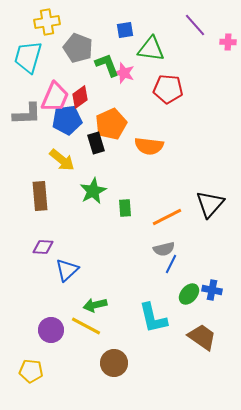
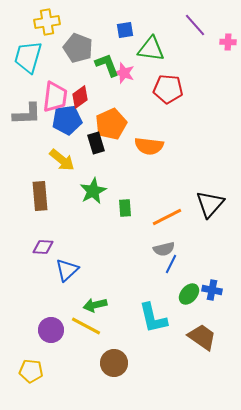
pink trapezoid: rotated 16 degrees counterclockwise
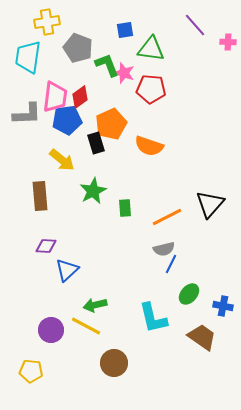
cyan trapezoid: rotated 8 degrees counterclockwise
red pentagon: moved 17 px left
orange semicircle: rotated 12 degrees clockwise
purple diamond: moved 3 px right, 1 px up
blue cross: moved 11 px right, 16 px down
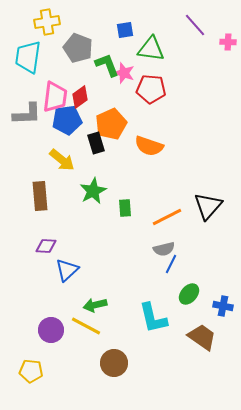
black triangle: moved 2 px left, 2 px down
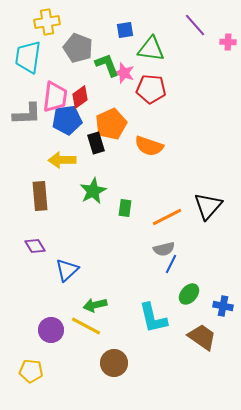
yellow arrow: rotated 140 degrees clockwise
green rectangle: rotated 12 degrees clockwise
purple diamond: moved 11 px left; rotated 55 degrees clockwise
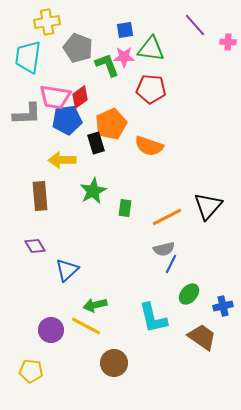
pink star: moved 16 px up; rotated 20 degrees counterclockwise
pink trapezoid: rotated 92 degrees clockwise
blue cross: rotated 24 degrees counterclockwise
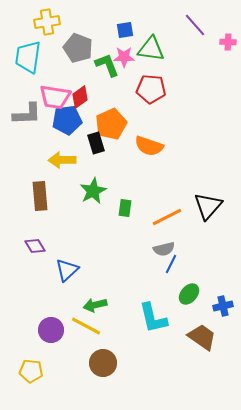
brown circle: moved 11 px left
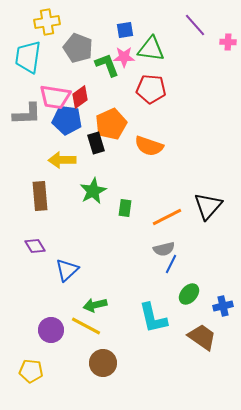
blue pentagon: rotated 16 degrees clockwise
